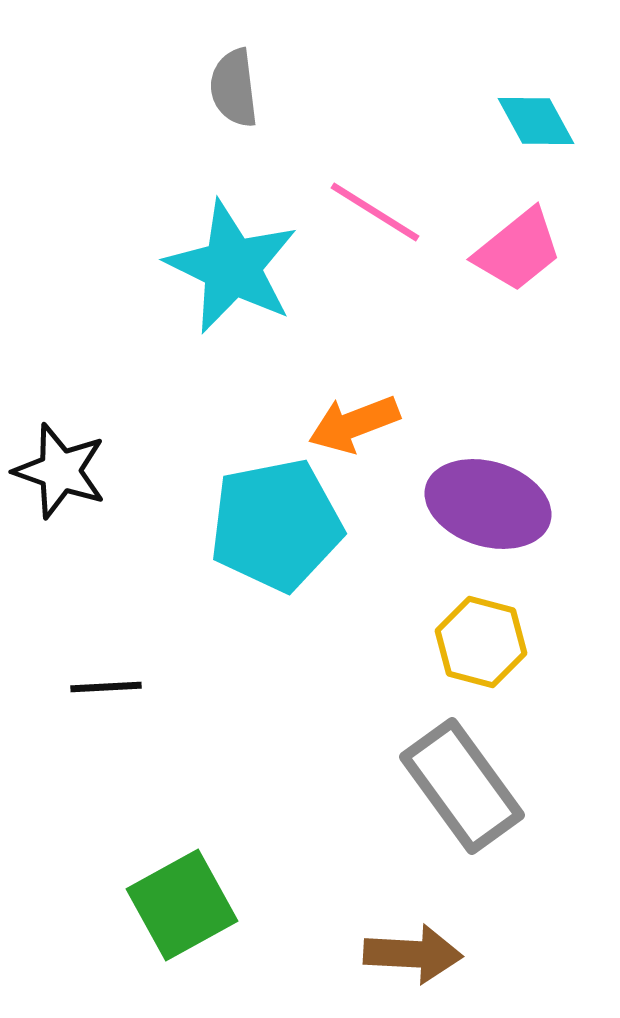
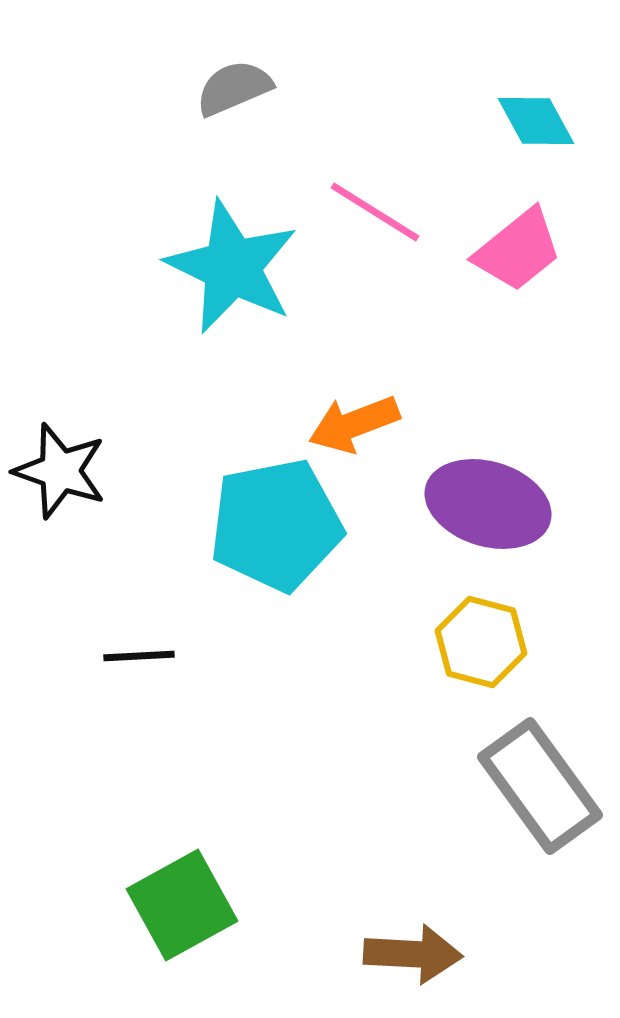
gray semicircle: rotated 74 degrees clockwise
black line: moved 33 px right, 31 px up
gray rectangle: moved 78 px right
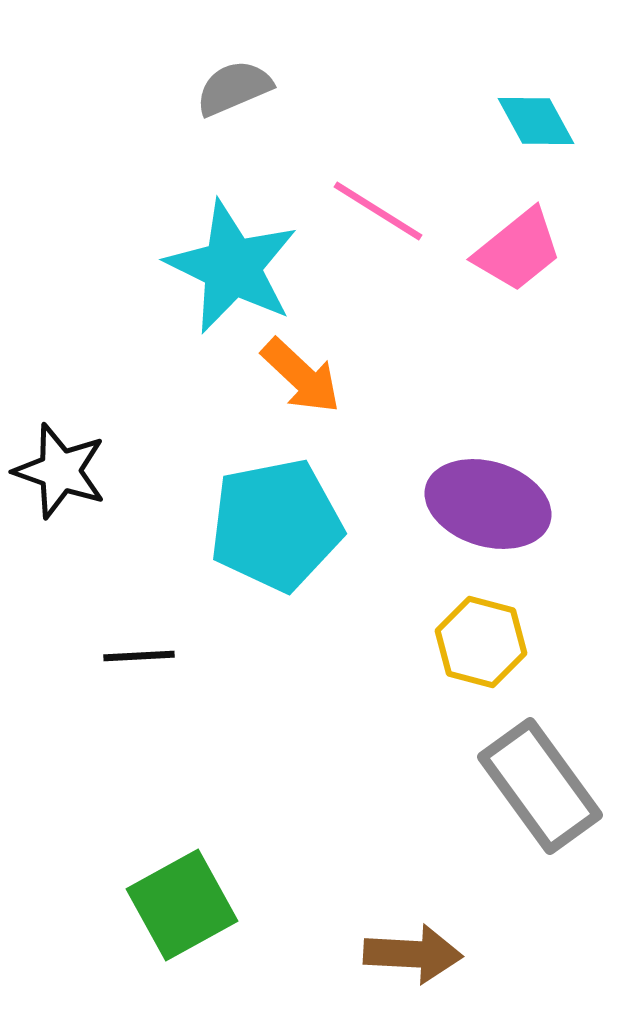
pink line: moved 3 px right, 1 px up
orange arrow: moved 53 px left, 48 px up; rotated 116 degrees counterclockwise
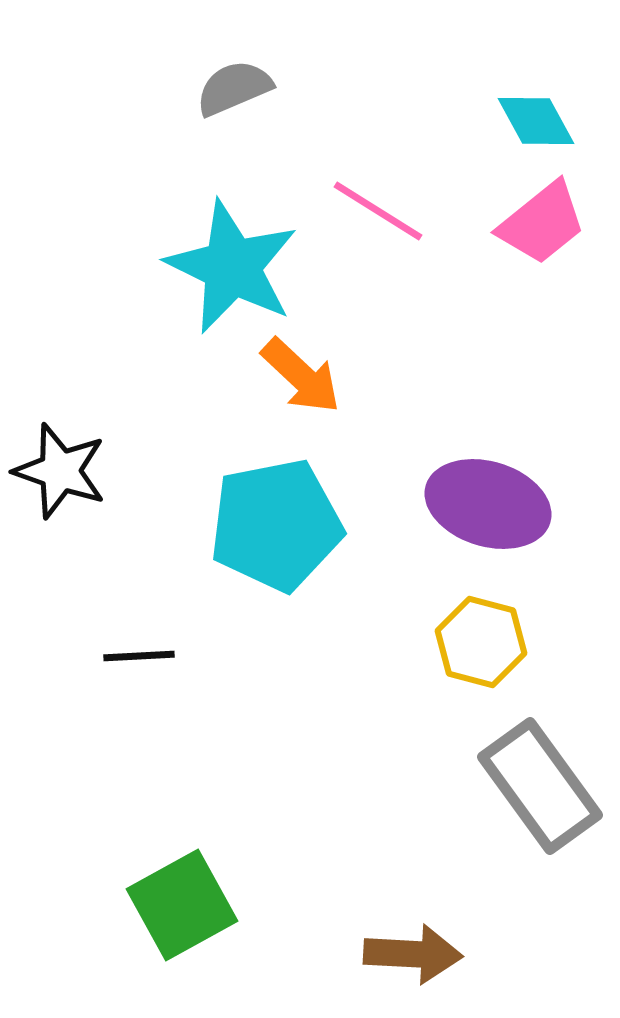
pink trapezoid: moved 24 px right, 27 px up
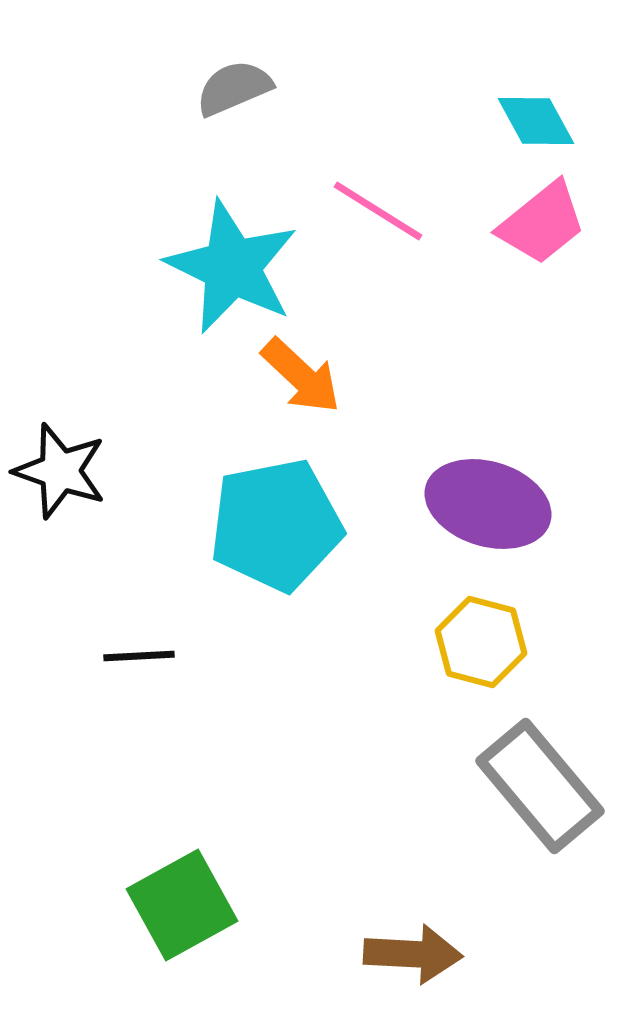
gray rectangle: rotated 4 degrees counterclockwise
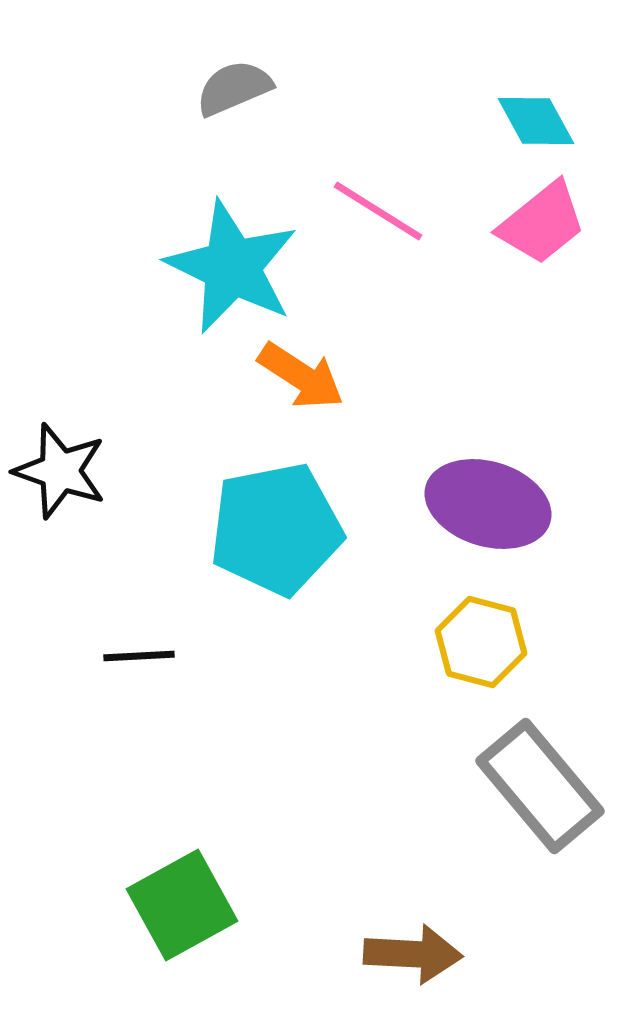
orange arrow: rotated 10 degrees counterclockwise
cyan pentagon: moved 4 px down
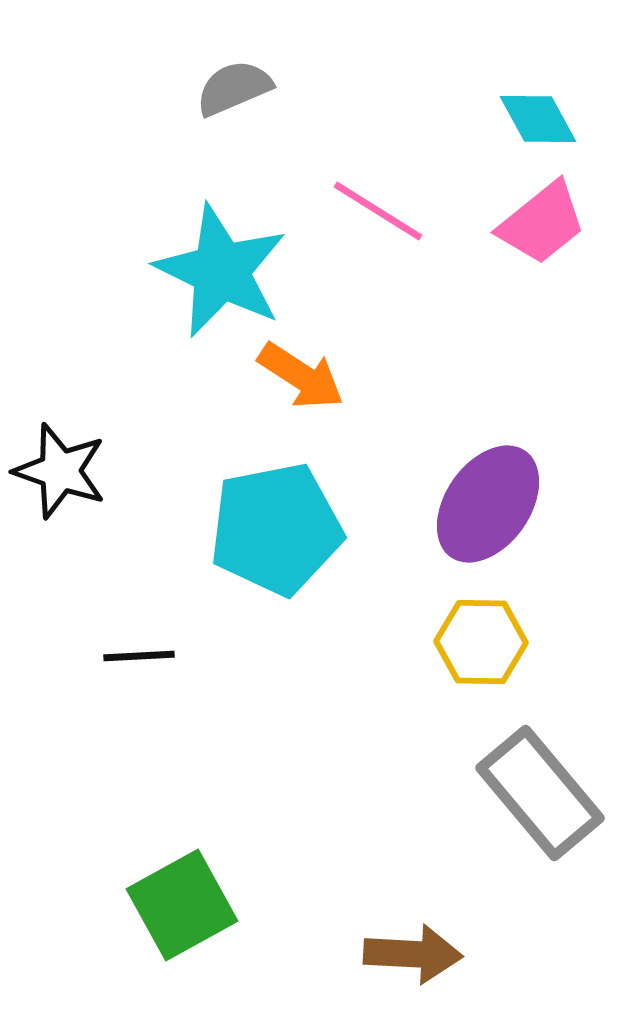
cyan diamond: moved 2 px right, 2 px up
cyan star: moved 11 px left, 4 px down
purple ellipse: rotated 72 degrees counterclockwise
yellow hexagon: rotated 14 degrees counterclockwise
gray rectangle: moved 7 px down
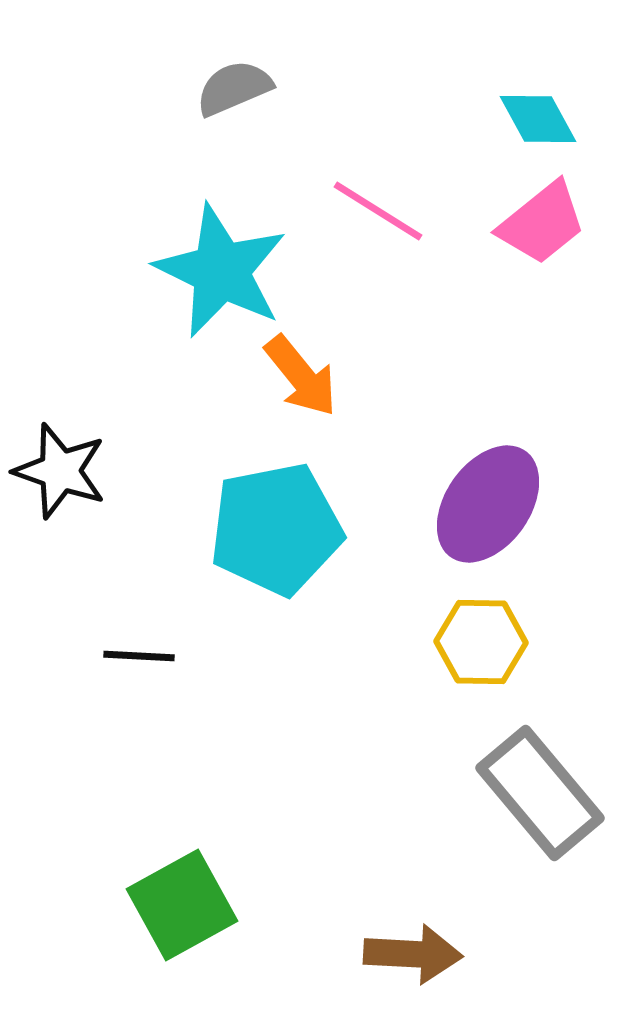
orange arrow: rotated 18 degrees clockwise
black line: rotated 6 degrees clockwise
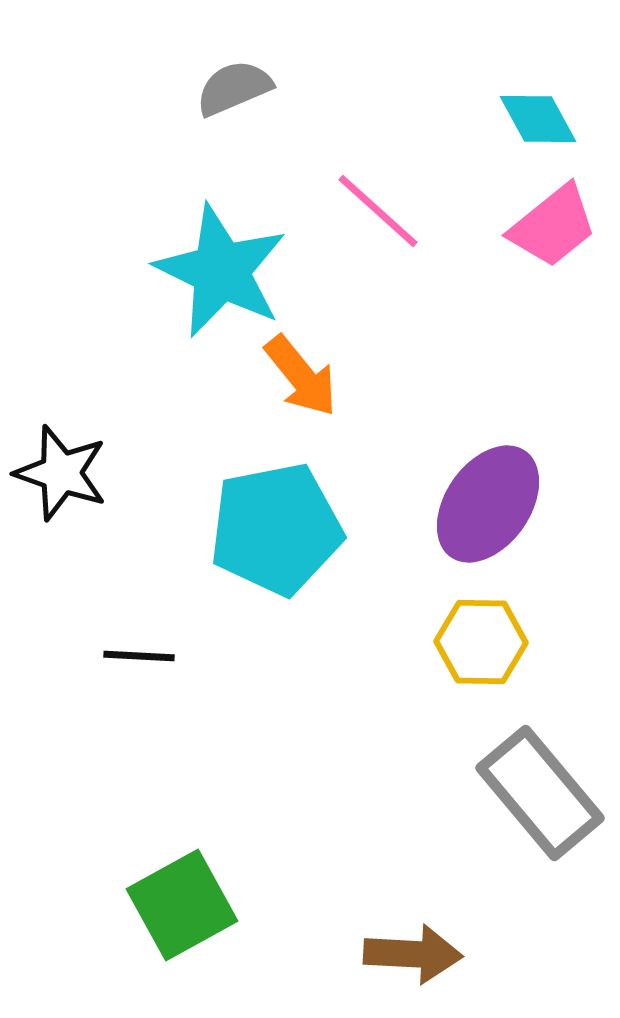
pink line: rotated 10 degrees clockwise
pink trapezoid: moved 11 px right, 3 px down
black star: moved 1 px right, 2 px down
